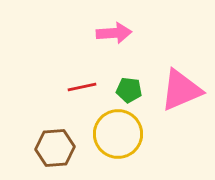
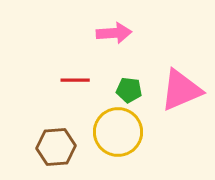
red line: moved 7 px left, 7 px up; rotated 12 degrees clockwise
yellow circle: moved 2 px up
brown hexagon: moved 1 px right, 1 px up
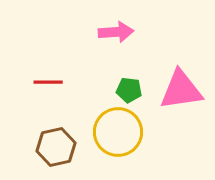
pink arrow: moved 2 px right, 1 px up
red line: moved 27 px left, 2 px down
pink triangle: rotated 15 degrees clockwise
brown hexagon: rotated 9 degrees counterclockwise
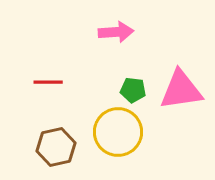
green pentagon: moved 4 px right
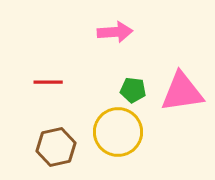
pink arrow: moved 1 px left
pink triangle: moved 1 px right, 2 px down
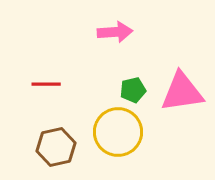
red line: moved 2 px left, 2 px down
green pentagon: rotated 20 degrees counterclockwise
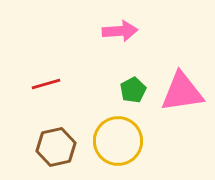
pink arrow: moved 5 px right, 1 px up
red line: rotated 16 degrees counterclockwise
green pentagon: rotated 15 degrees counterclockwise
yellow circle: moved 9 px down
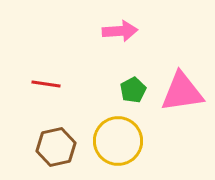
red line: rotated 24 degrees clockwise
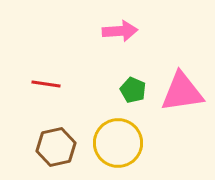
green pentagon: rotated 20 degrees counterclockwise
yellow circle: moved 2 px down
